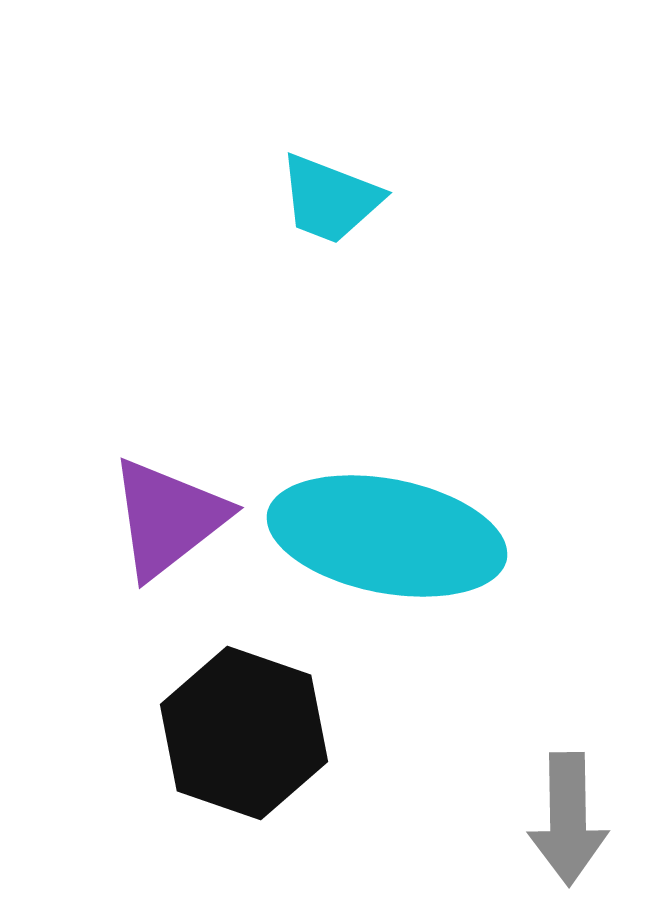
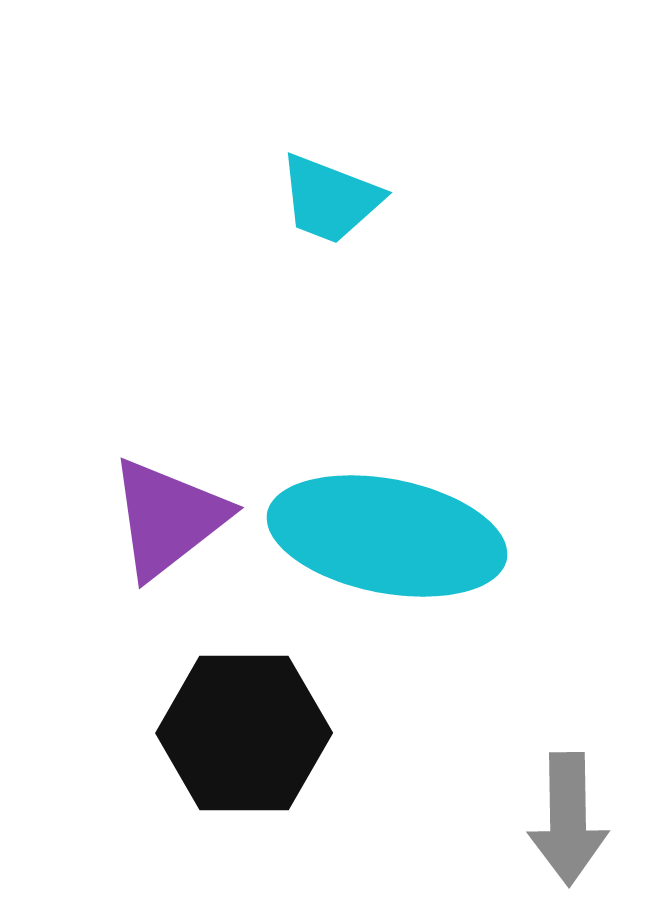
black hexagon: rotated 19 degrees counterclockwise
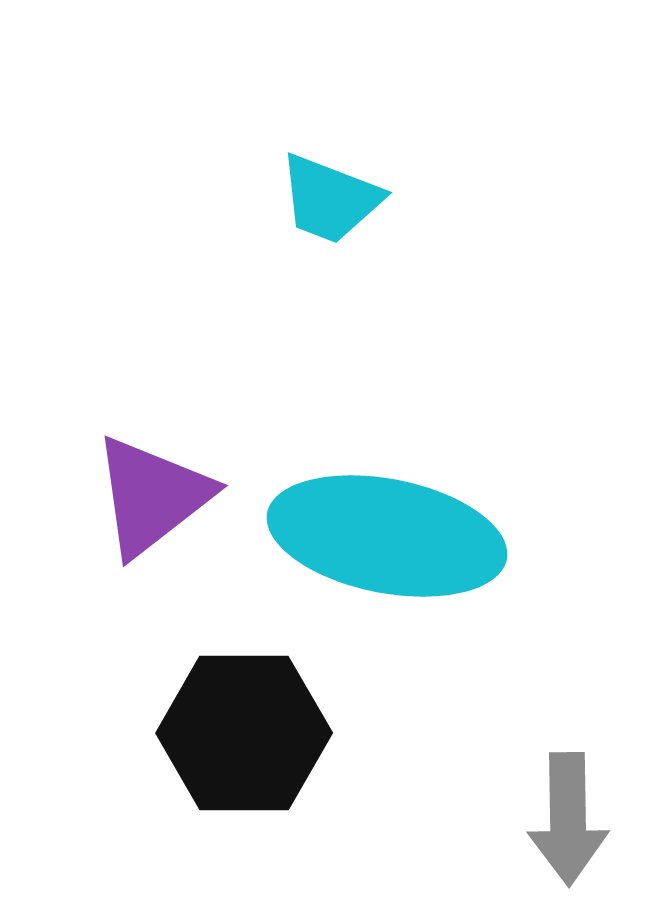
purple triangle: moved 16 px left, 22 px up
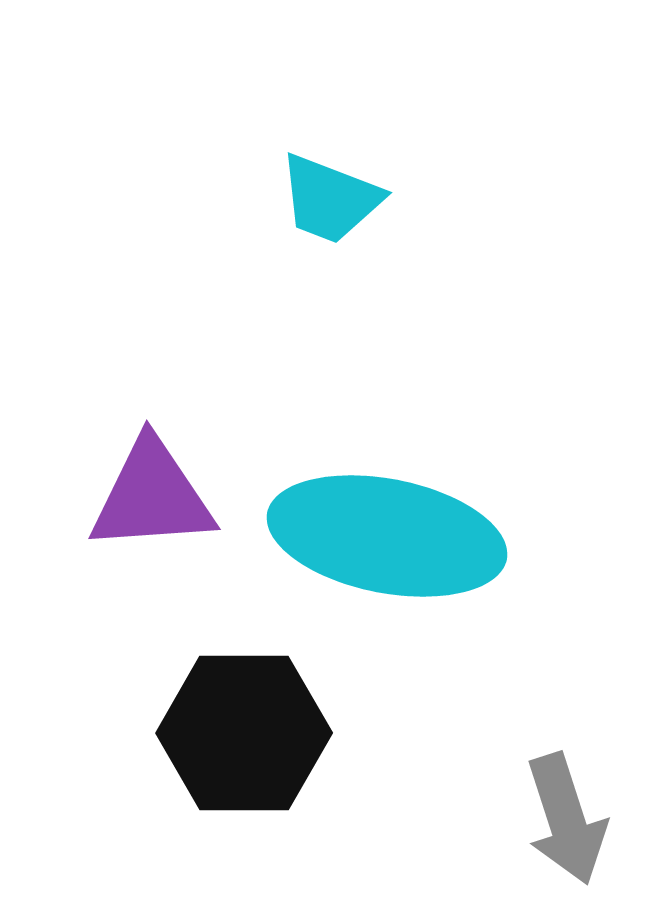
purple triangle: rotated 34 degrees clockwise
gray arrow: moved 2 px left; rotated 17 degrees counterclockwise
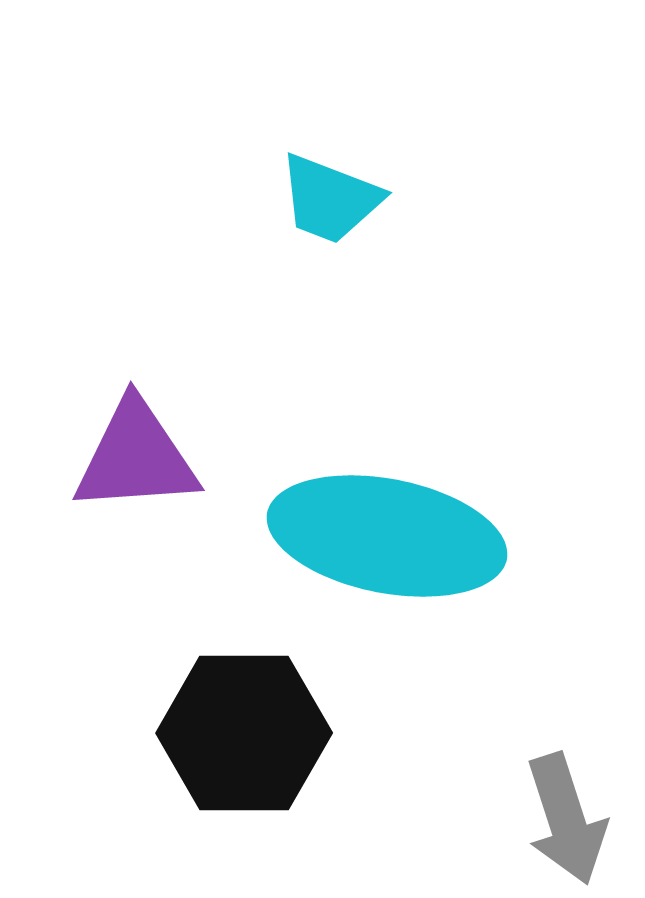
purple triangle: moved 16 px left, 39 px up
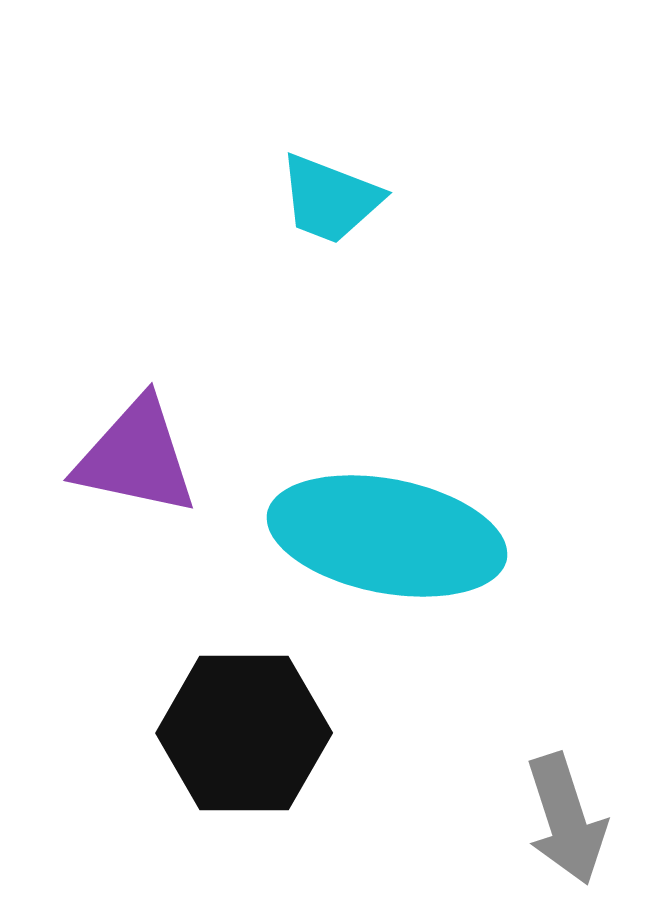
purple triangle: rotated 16 degrees clockwise
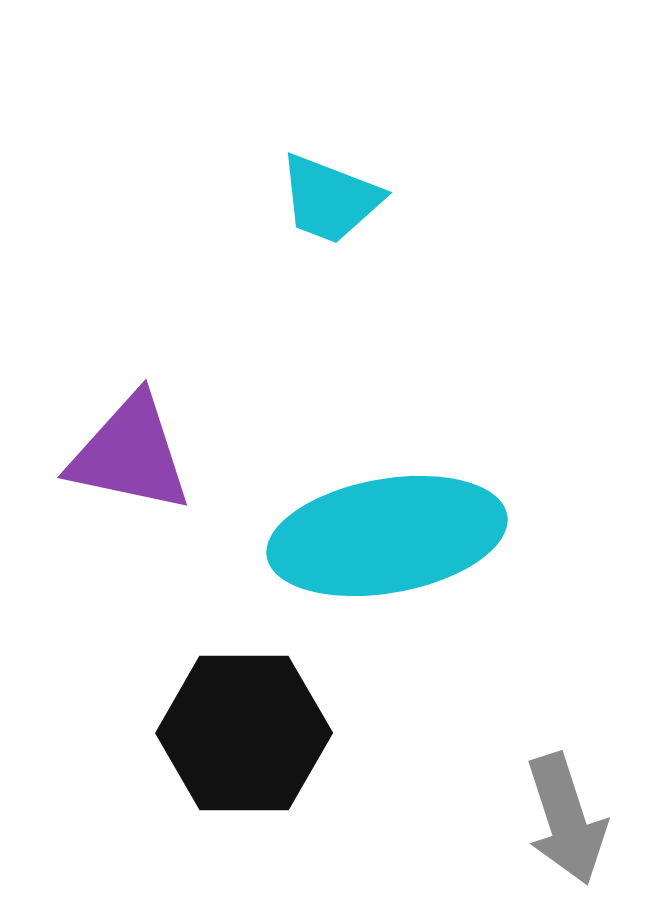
purple triangle: moved 6 px left, 3 px up
cyan ellipse: rotated 21 degrees counterclockwise
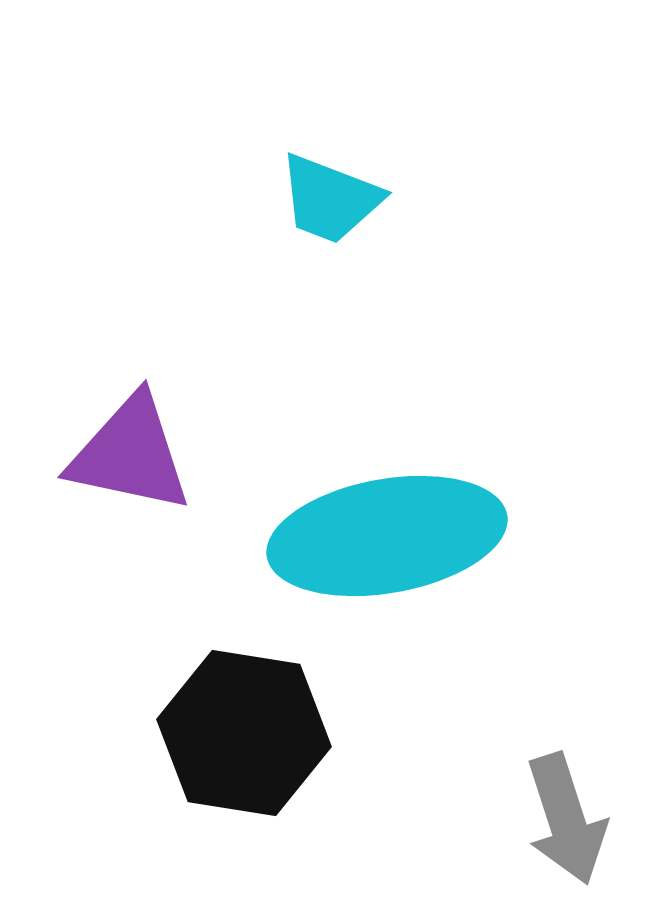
black hexagon: rotated 9 degrees clockwise
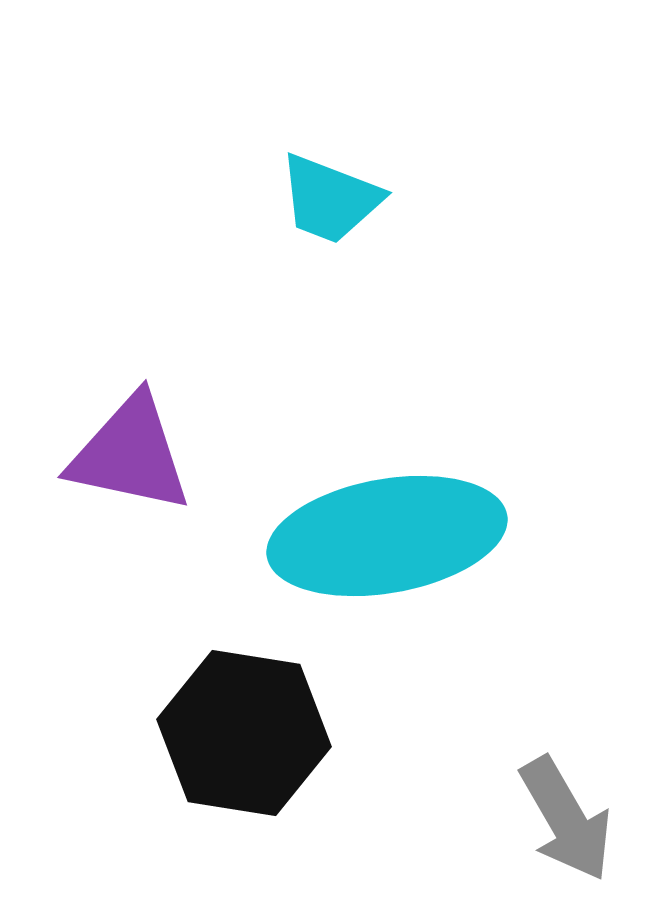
gray arrow: rotated 12 degrees counterclockwise
